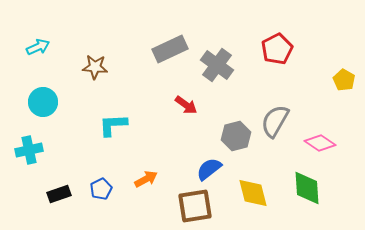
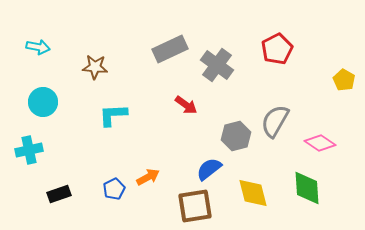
cyan arrow: rotated 35 degrees clockwise
cyan L-shape: moved 10 px up
orange arrow: moved 2 px right, 2 px up
blue pentagon: moved 13 px right
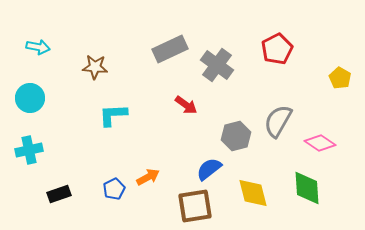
yellow pentagon: moved 4 px left, 2 px up
cyan circle: moved 13 px left, 4 px up
gray semicircle: moved 3 px right
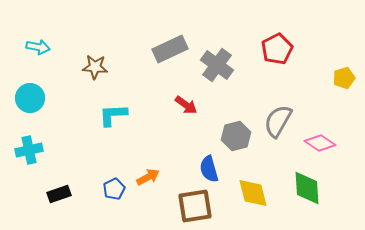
yellow pentagon: moved 4 px right; rotated 25 degrees clockwise
blue semicircle: rotated 68 degrees counterclockwise
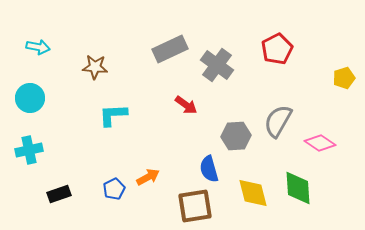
gray hexagon: rotated 12 degrees clockwise
green diamond: moved 9 px left
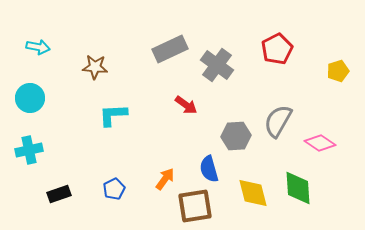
yellow pentagon: moved 6 px left, 7 px up
orange arrow: moved 17 px right, 2 px down; rotated 25 degrees counterclockwise
